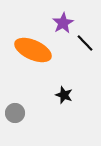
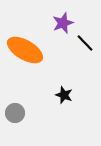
purple star: rotated 10 degrees clockwise
orange ellipse: moved 8 px left; rotated 6 degrees clockwise
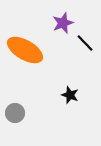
black star: moved 6 px right
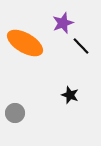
black line: moved 4 px left, 3 px down
orange ellipse: moved 7 px up
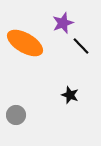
gray circle: moved 1 px right, 2 px down
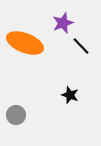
orange ellipse: rotated 9 degrees counterclockwise
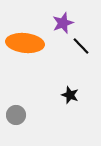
orange ellipse: rotated 15 degrees counterclockwise
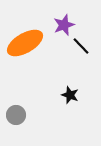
purple star: moved 1 px right, 2 px down
orange ellipse: rotated 36 degrees counterclockwise
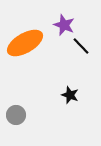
purple star: rotated 30 degrees counterclockwise
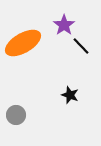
purple star: rotated 15 degrees clockwise
orange ellipse: moved 2 px left
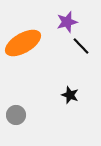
purple star: moved 3 px right, 3 px up; rotated 20 degrees clockwise
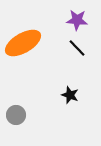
purple star: moved 10 px right, 2 px up; rotated 20 degrees clockwise
black line: moved 4 px left, 2 px down
